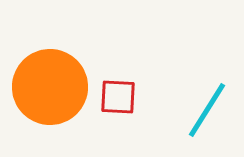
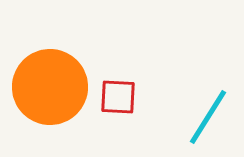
cyan line: moved 1 px right, 7 px down
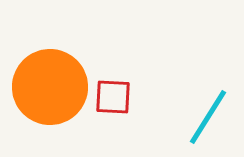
red square: moved 5 px left
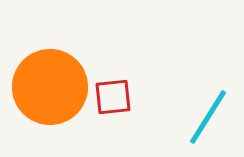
red square: rotated 9 degrees counterclockwise
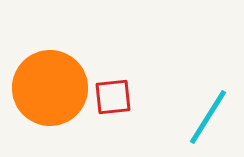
orange circle: moved 1 px down
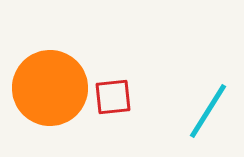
cyan line: moved 6 px up
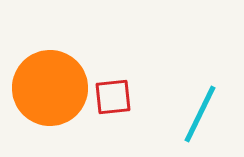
cyan line: moved 8 px left, 3 px down; rotated 6 degrees counterclockwise
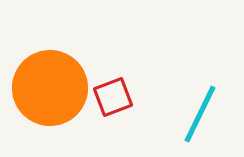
red square: rotated 15 degrees counterclockwise
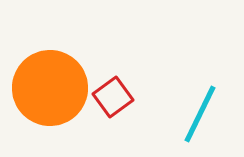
red square: rotated 15 degrees counterclockwise
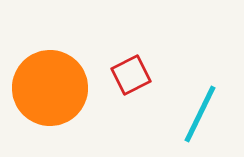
red square: moved 18 px right, 22 px up; rotated 9 degrees clockwise
